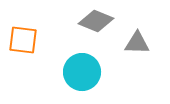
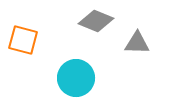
orange square: rotated 8 degrees clockwise
cyan circle: moved 6 px left, 6 px down
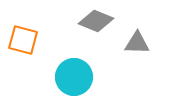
cyan circle: moved 2 px left, 1 px up
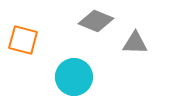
gray triangle: moved 2 px left
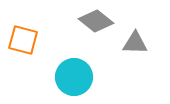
gray diamond: rotated 16 degrees clockwise
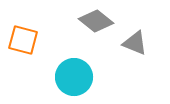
gray triangle: rotated 20 degrees clockwise
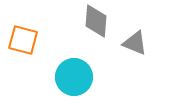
gray diamond: rotated 56 degrees clockwise
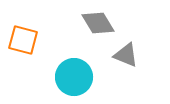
gray diamond: moved 2 px right, 2 px down; rotated 36 degrees counterclockwise
gray triangle: moved 9 px left, 12 px down
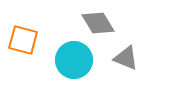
gray triangle: moved 3 px down
cyan circle: moved 17 px up
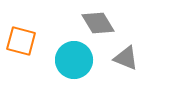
orange square: moved 2 px left, 1 px down
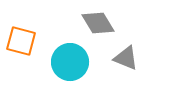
cyan circle: moved 4 px left, 2 px down
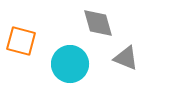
gray diamond: rotated 16 degrees clockwise
cyan circle: moved 2 px down
